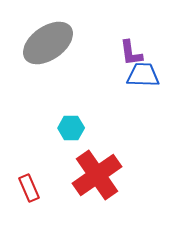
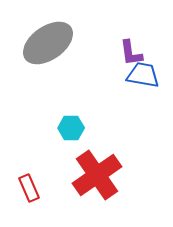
blue trapezoid: rotated 8 degrees clockwise
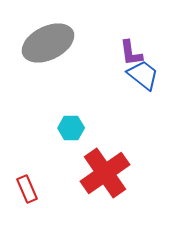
gray ellipse: rotated 9 degrees clockwise
blue trapezoid: rotated 28 degrees clockwise
red cross: moved 8 px right, 2 px up
red rectangle: moved 2 px left, 1 px down
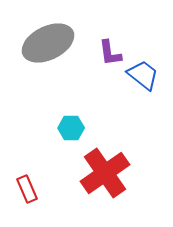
purple L-shape: moved 21 px left
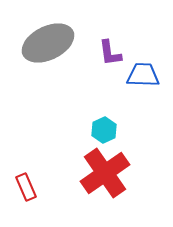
blue trapezoid: rotated 36 degrees counterclockwise
cyan hexagon: moved 33 px right, 2 px down; rotated 25 degrees counterclockwise
red rectangle: moved 1 px left, 2 px up
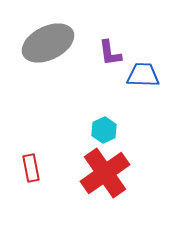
red rectangle: moved 5 px right, 19 px up; rotated 12 degrees clockwise
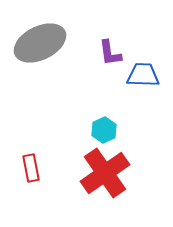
gray ellipse: moved 8 px left
